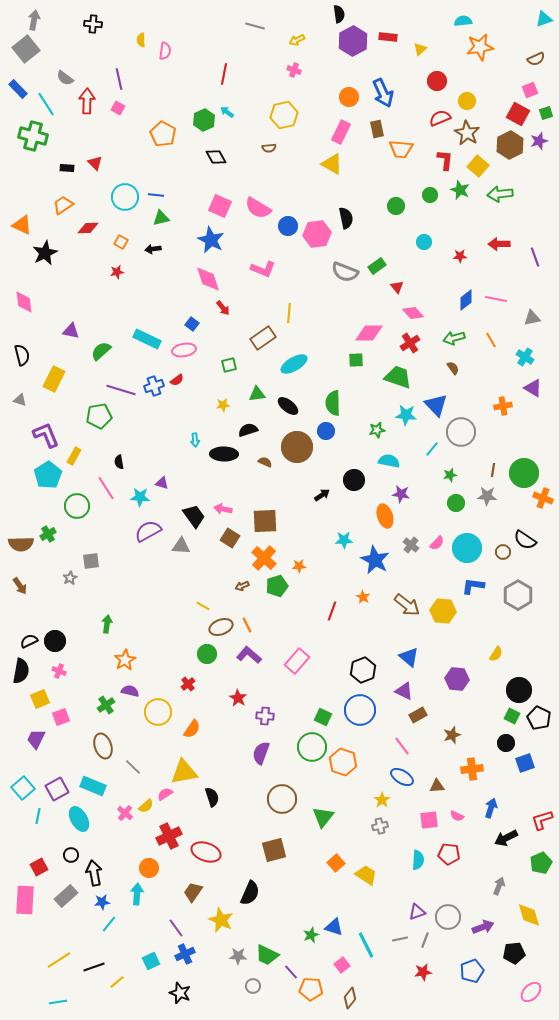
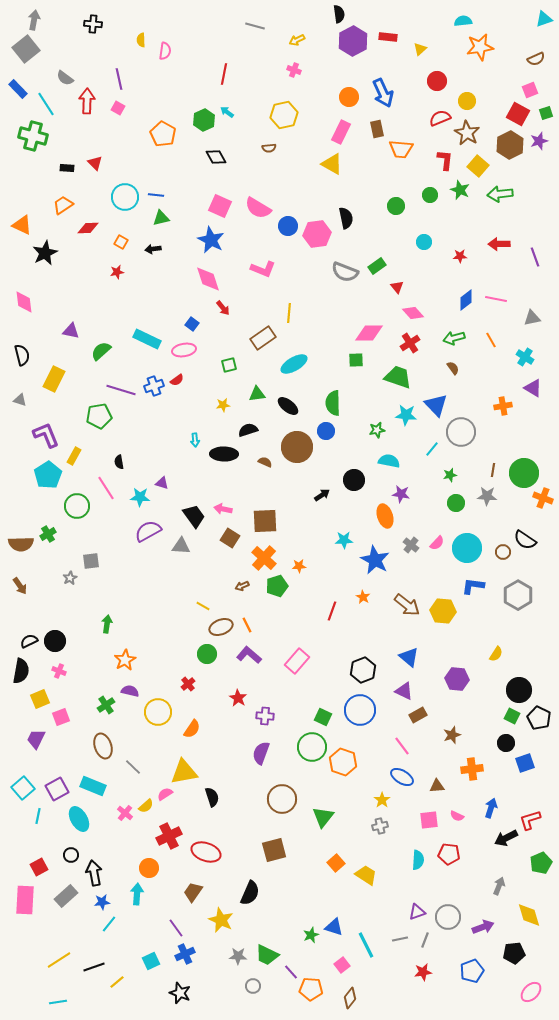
red L-shape at (542, 820): moved 12 px left
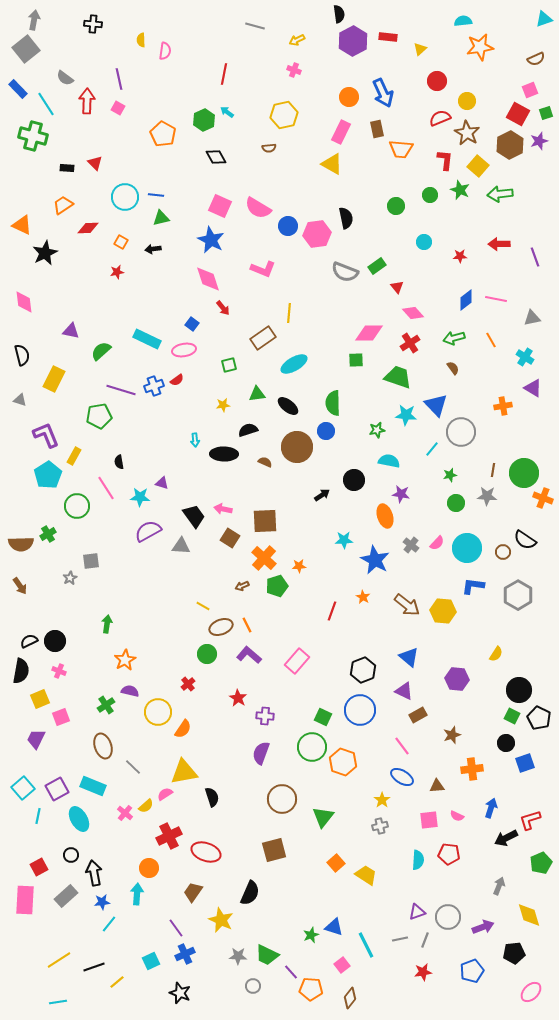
orange semicircle at (192, 729): moved 9 px left
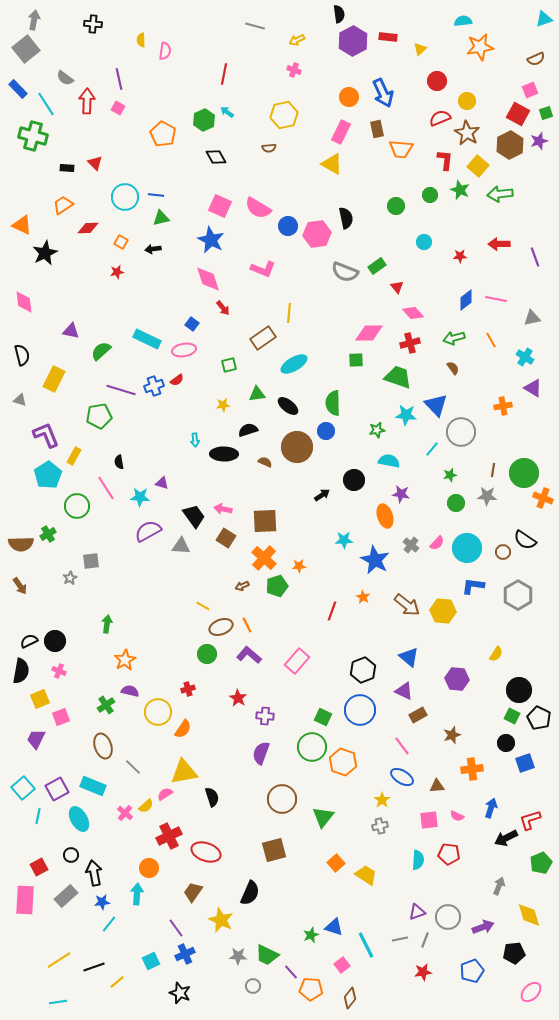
red cross at (410, 343): rotated 18 degrees clockwise
brown square at (230, 538): moved 4 px left
red cross at (188, 684): moved 5 px down; rotated 24 degrees clockwise
